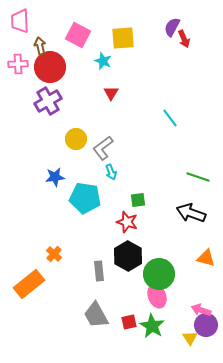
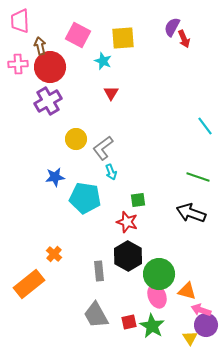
cyan line: moved 35 px right, 8 px down
orange triangle: moved 19 px left, 33 px down
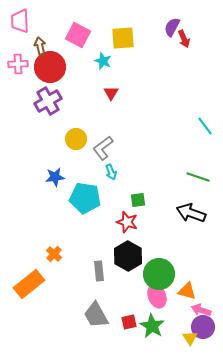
purple circle: moved 3 px left, 2 px down
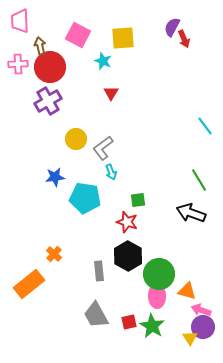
green line: moved 1 px right, 3 px down; rotated 40 degrees clockwise
pink ellipse: rotated 20 degrees clockwise
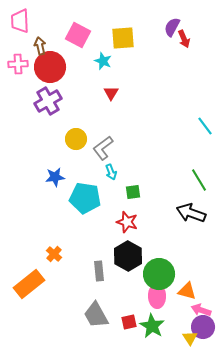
green square: moved 5 px left, 8 px up
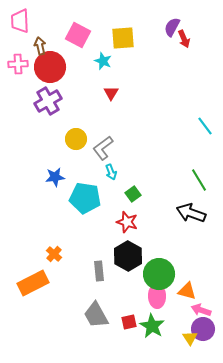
green square: moved 2 px down; rotated 28 degrees counterclockwise
orange rectangle: moved 4 px right, 1 px up; rotated 12 degrees clockwise
purple circle: moved 2 px down
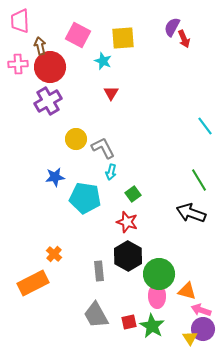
gray L-shape: rotated 100 degrees clockwise
cyan arrow: rotated 35 degrees clockwise
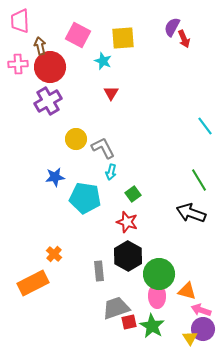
gray trapezoid: moved 20 px right, 7 px up; rotated 100 degrees clockwise
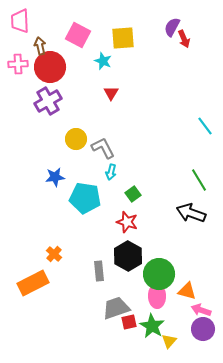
yellow triangle: moved 21 px left, 3 px down; rotated 14 degrees clockwise
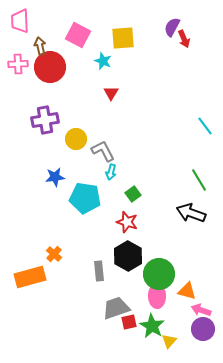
purple cross: moved 3 px left, 19 px down; rotated 20 degrees clockwise
gray L-shape: moved 3 px down
orange rectangle: moved 3 px left, 6 px up; rotated 12 degrees clockwise
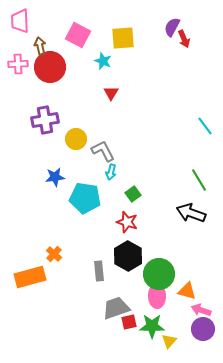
green star: rotated 30 degrees counterclockwise
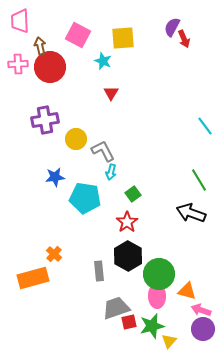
red star: rotated 20 degrees clockwise
orange rectangle: moved 3 px right, 1 px down
green star: rotated 15 degrees counterclockwise
